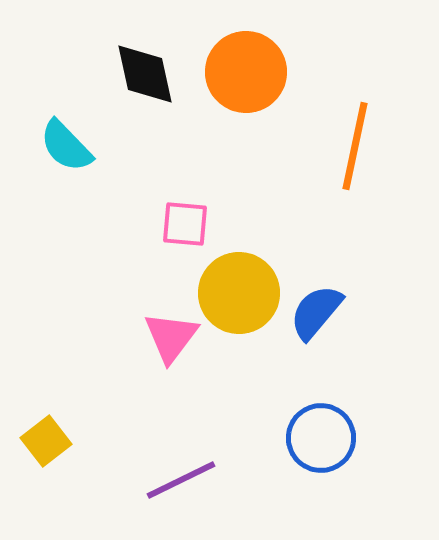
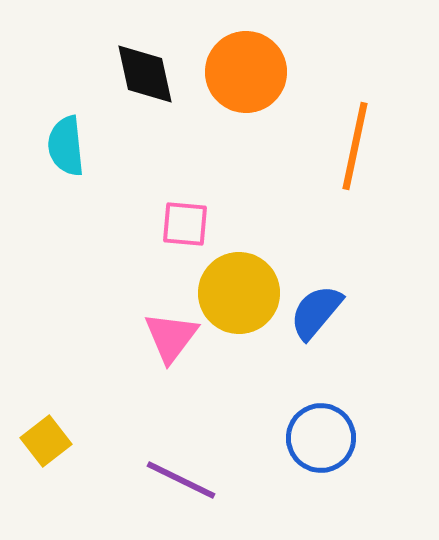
cyan semicircle: rotated 38 degrees clockwise
purple line: rotated 52 degrees clockwise
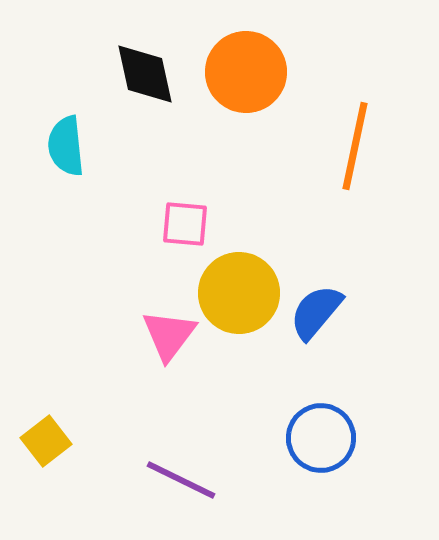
pink triangle: moved 2 px left, 2 px up
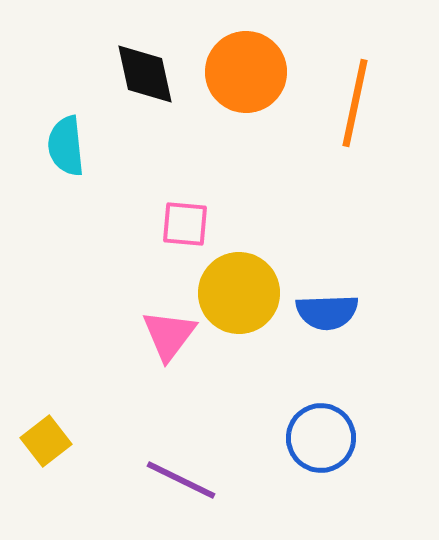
orange line: moved 43 px up
blue semicircle: moved 11 px right; rotated 132 degrees counterclockwise
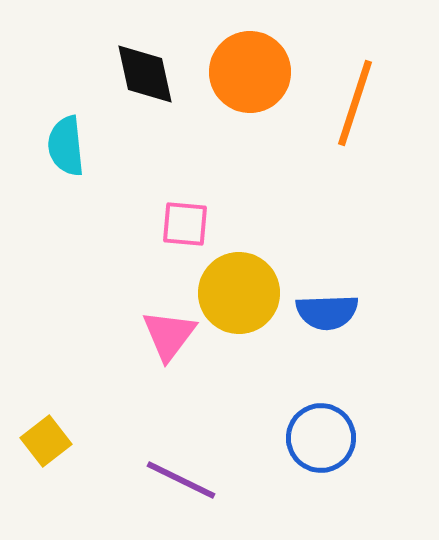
orange circle: moved 4 px right
orange line: rotated 6 degrees clockwise
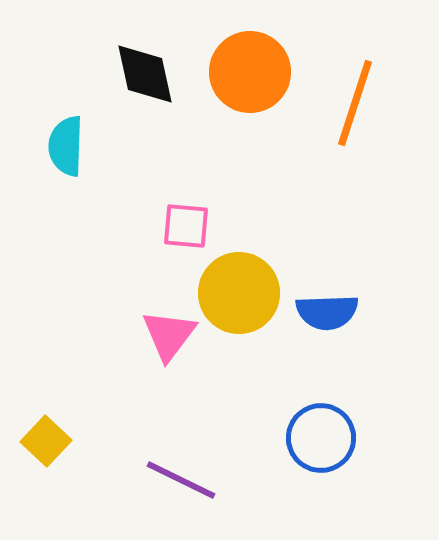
cyan semicircle: rotated 8 degrees clockwise
pink square: moved 1 px right, 2 px down
yellow square: rotated 9 degrees counterclockwise
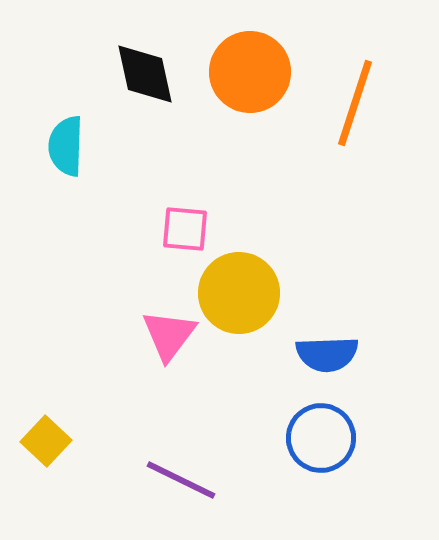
pink square: moved 1 px left, 3 px down
blue semicircle: moved 42 px down
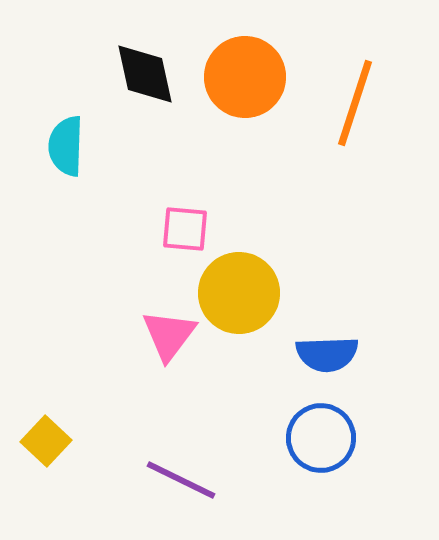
orange circle: moved 5 px left, 5 px down
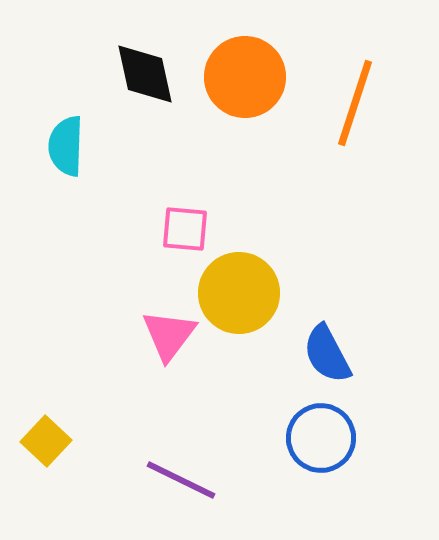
blue semicircle: rotated 64 degrees clockwise
